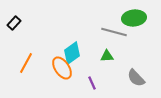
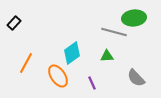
orange ellipse: moved 4 px left, 8 px down
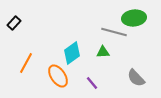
green triangle: moved 4 px left, 4 px up
purple line: rotated 16 degrees counterclockwise
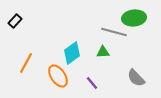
black rectangle: moved 1 px right, 2 px up
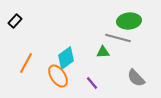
green ellipse: moved 5 px left, 3 px down
gray line: moved 4 px right, 6 px down
cyan diamond: moved 6 px left, 5 px down
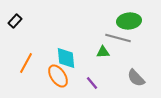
cyan diamond: rotated 60 degrees counterclockwise
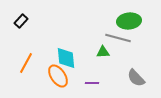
black rectangle: moved 6 px right
purple line: rotated 48 degrees counterclockwise
